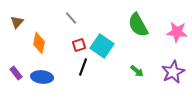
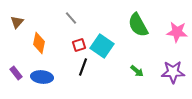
purple star: rotated 25 degrees clockwise
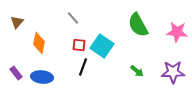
gray line: moved 2 px right
red square: rotated 24 degrees clockwise
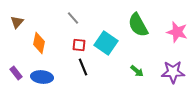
pink star: rotated 10 degrees clockwise
cyan square: moved 4 px right, 3 px up
black line: rotated 42 degrees counterclockwise
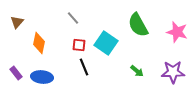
black line: moved 1 px right
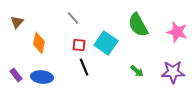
purple rectangle: moved 2 px down
